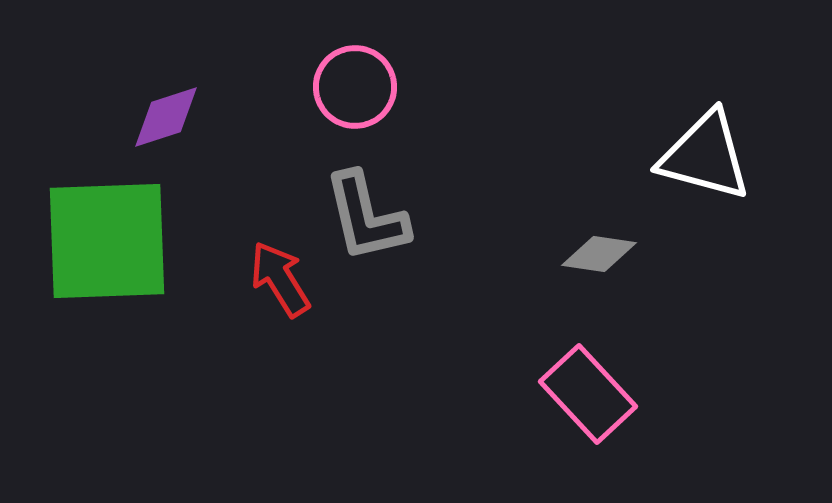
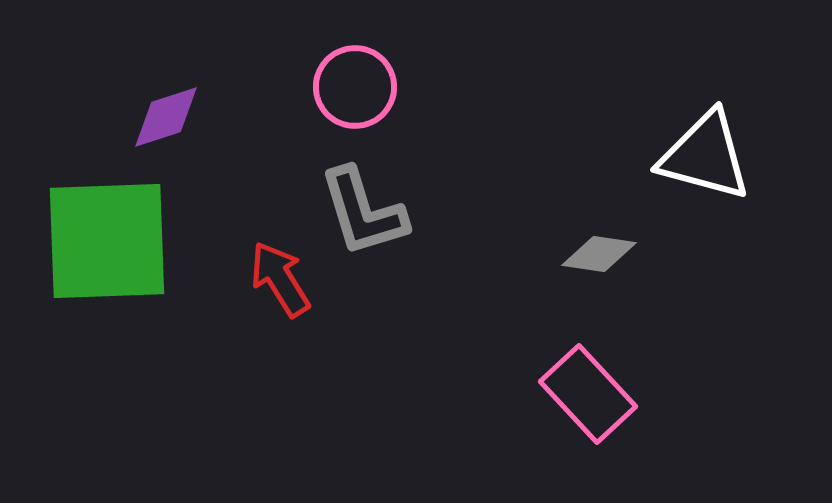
gray L-shape: moved 3 px left, 5 px up; rotated 4 degrees counterclockwise
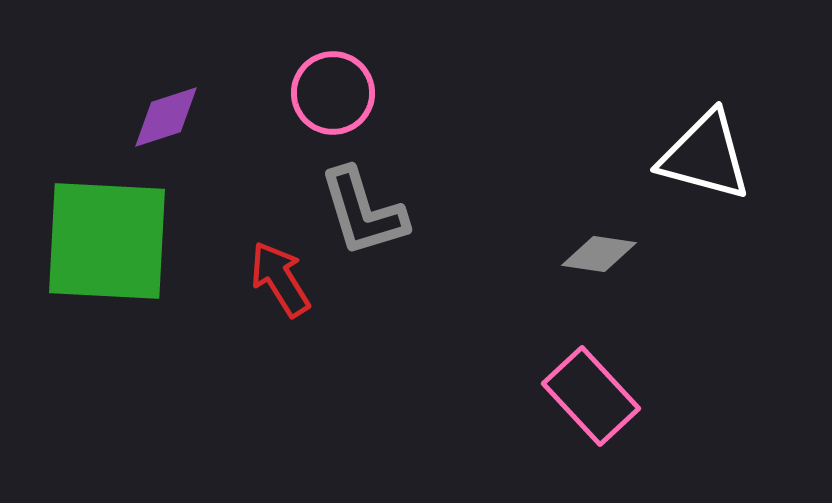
pink circle: moved 22 px left, 6 px down
green square: rotated 5 degrees clockwise
pink rectangle: moved 3 px right, 2 px down
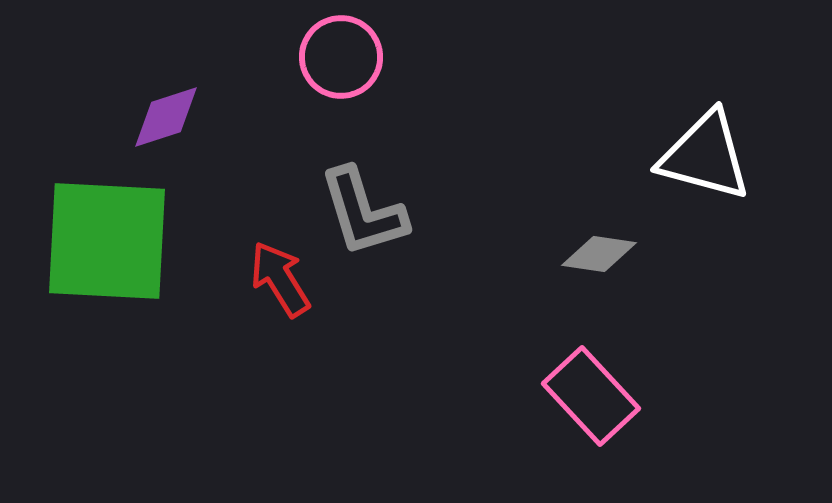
pink circle: moved 8 px right, 36 px up
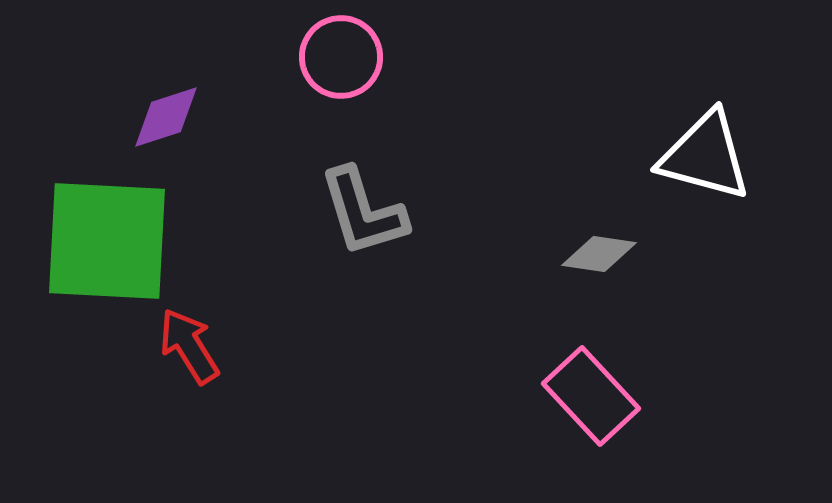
red arrow: moved 91 px left, 67 px down
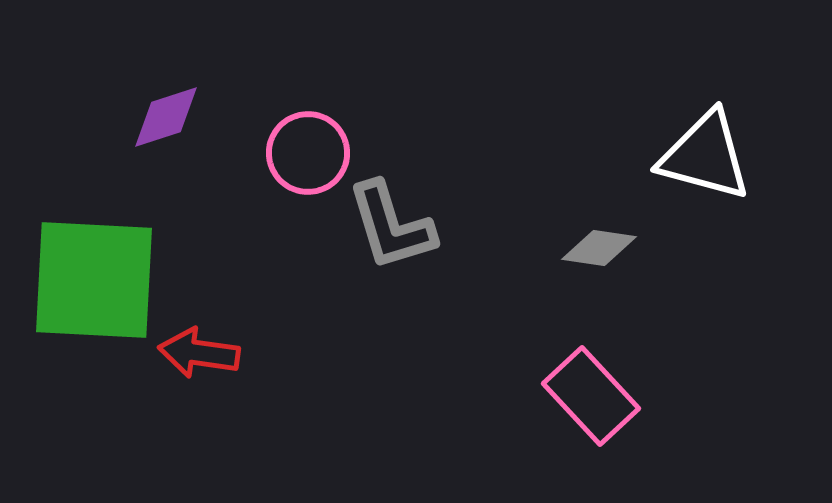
pink circle: moved 33 px left, 96 px down
gray L-shape: moved 28 px right, 14 px down
green square: moved 13 px left, 39 px down
gray diamond: moved 6 px up
red arrow: moved 10 px right, 7 px down; rotated 50 degrees counterclockwise
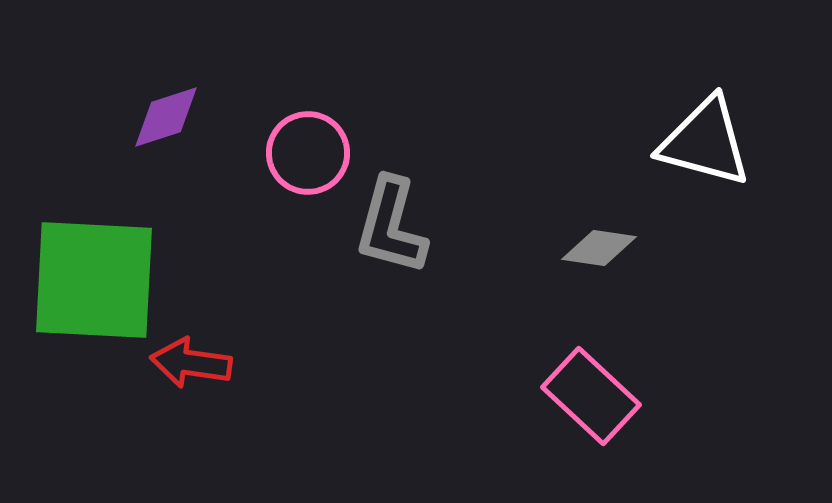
white triangle: moved 14 px up
gray L-shape: rotated 32 degrees clockwise
red arrow: moved 8 px left, 10 px down
pink rectangle: rotated 4 degrees counterclockwise
